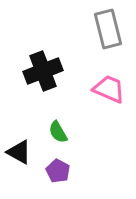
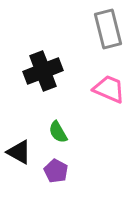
purple pentagon: moved 2 px left
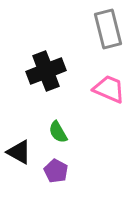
black cross: moved 3 px right
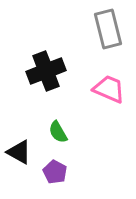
purple pentagon: moved 1 px left, 1 px down
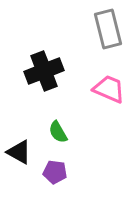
black cross: moved 2 px left
purple pentagon: rotated 20 degrees counterclockwise
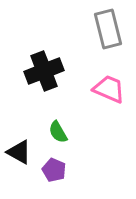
purple pentagon: moved 1 px left, 2 px up; rotated 15 degrees clockwise
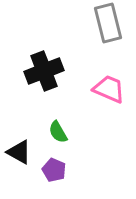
gray rectangle: moved 6 px up
